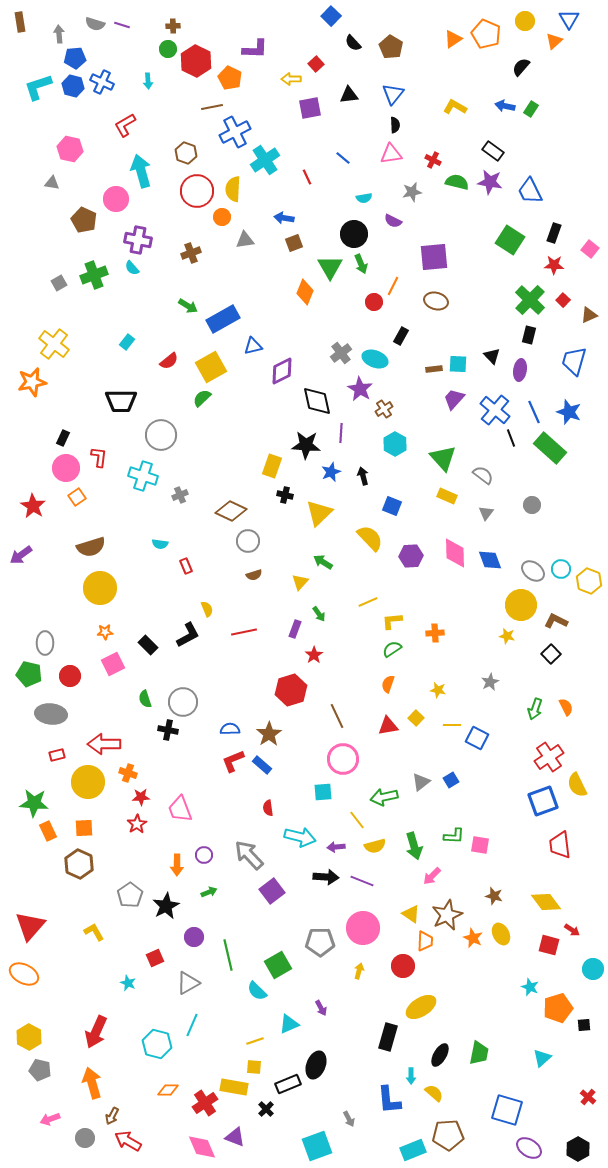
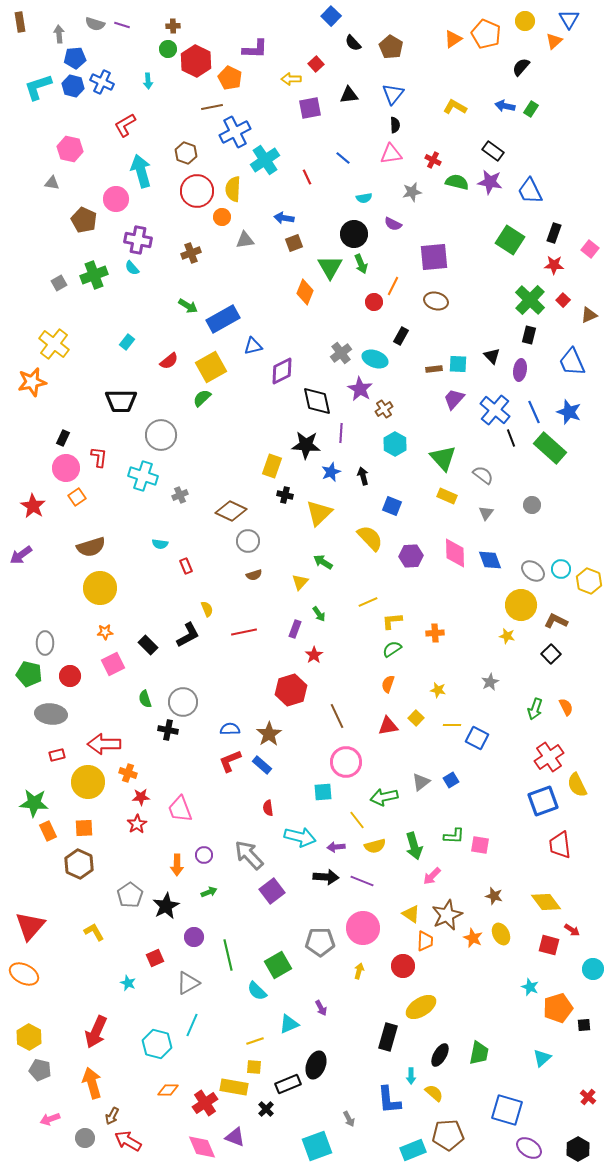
purple semicircle at (393, 221): moved 3 px down
blue trapezoid at (574, 361): moved 2 px left, 1 px down; rotated 40 degrees counterclockwise
pink circle at (343, 759): moved 3 px right, 3 px down
red L-shape at (233, 761): moved 3 px left
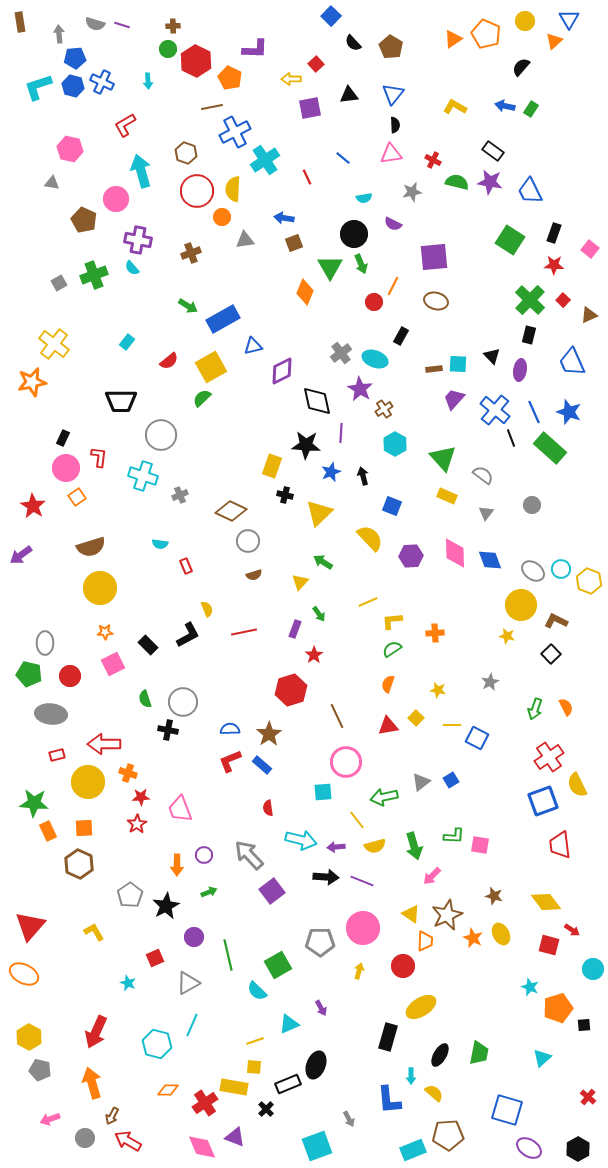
cyan arrow at (300, 837): moved 1 px right, 3 px down
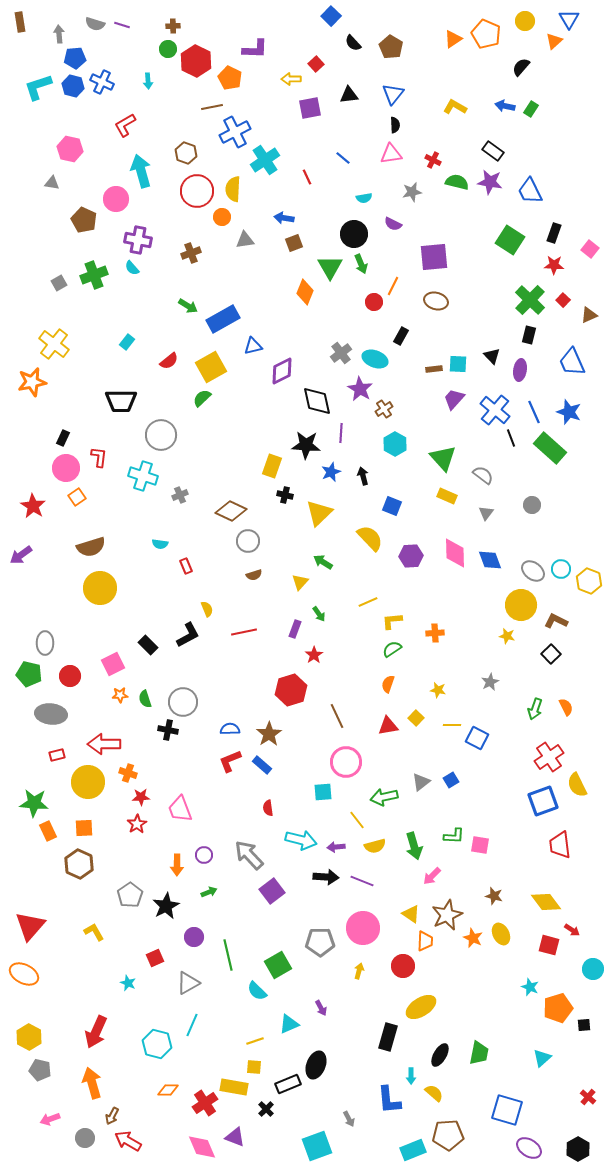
orange star at (105, 632): moved 15 px right, 63 px down
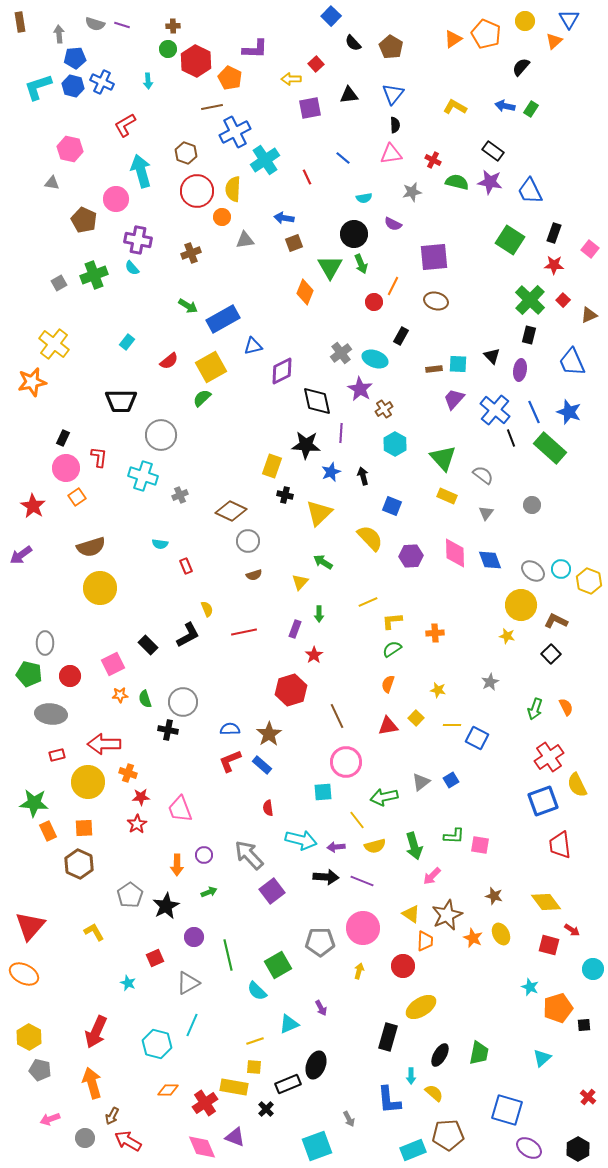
green arrow at (319, 614): rotated 35 degrees clockwise
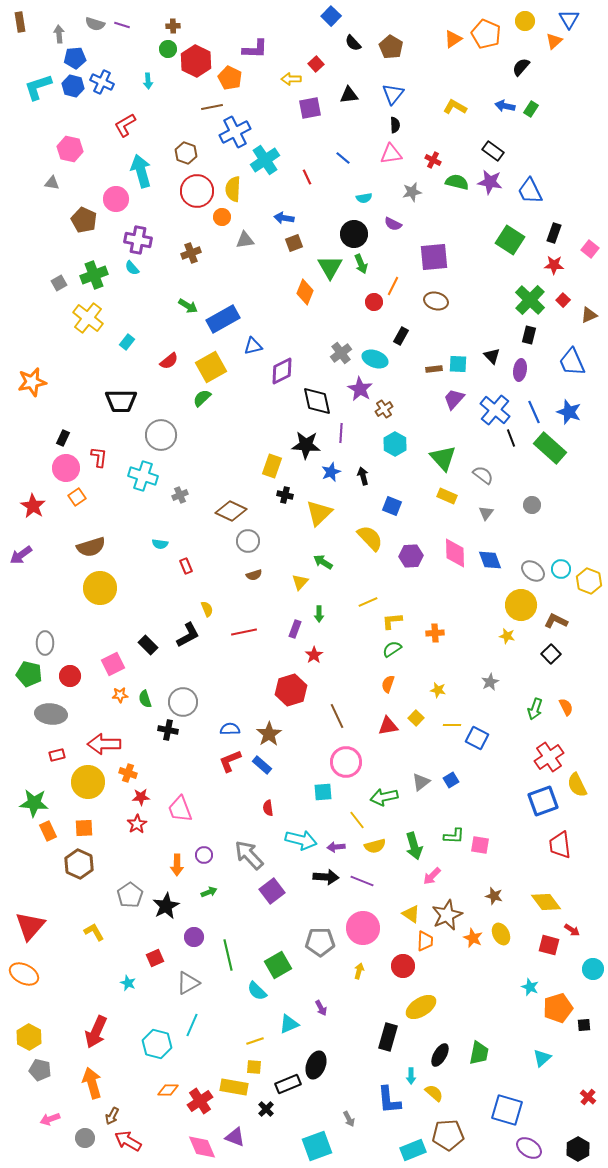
yellow cross at (54, 344): moved 34 px right, 26 px up
red cross at (205, 1103): moved 5 px left, 2 px up
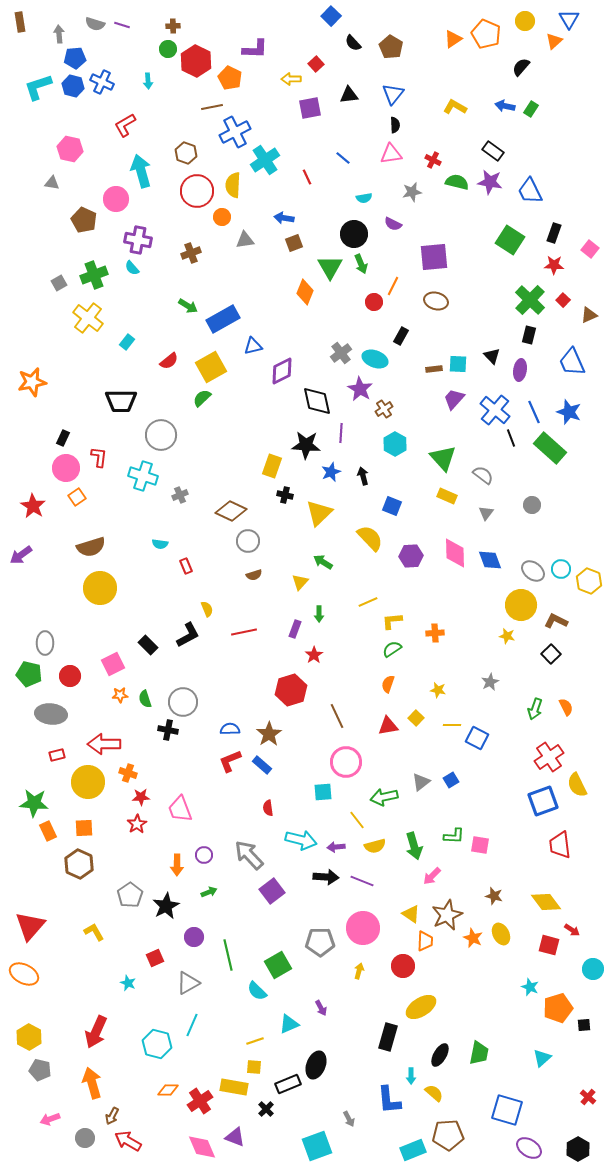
yellow semicircle at (233, 189): moved 4 px up
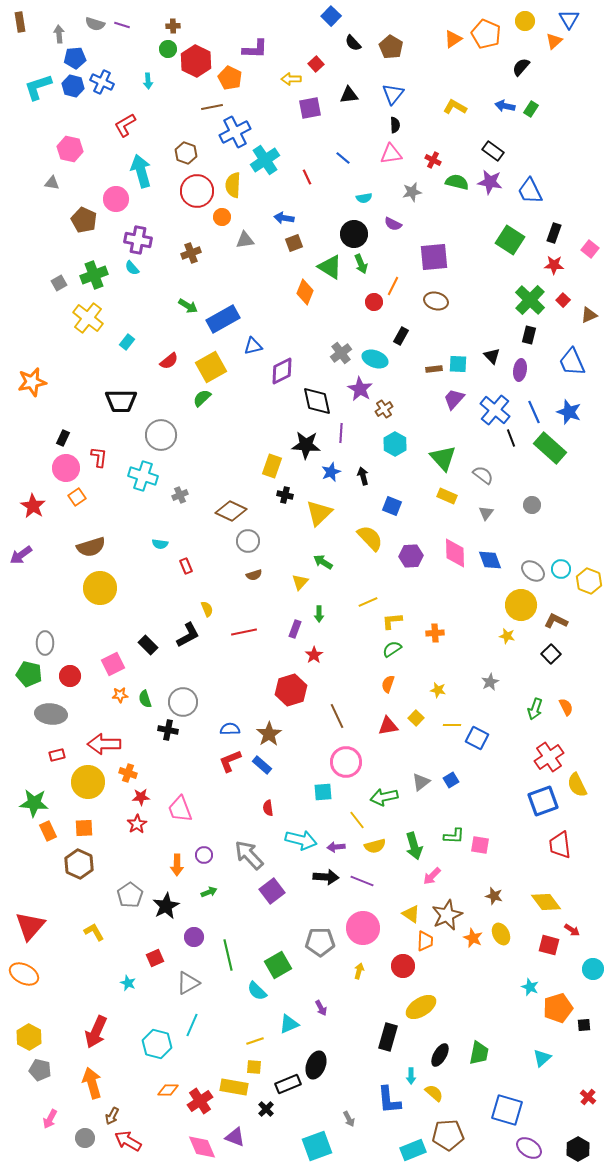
green triangle at (330, 267): rotated 28 degrees counterclockwise
pink arrow at (50, 1119): rotated 42 degrees counterclockwise
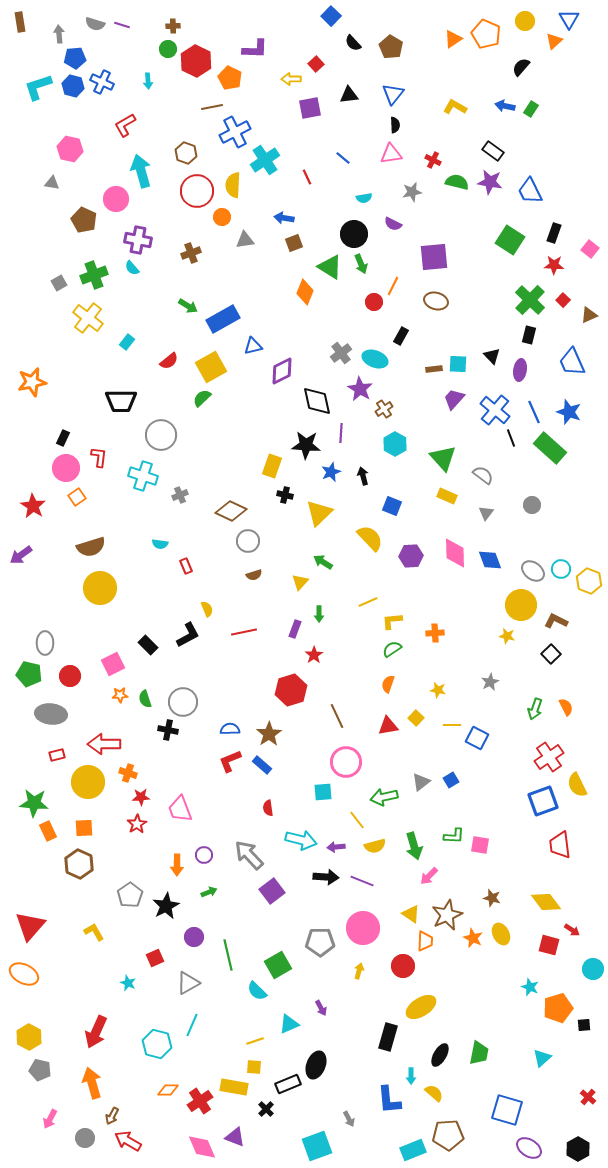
pink arrow at (432, 876): moved 3 px left
brown star at (494, 896): moved 2 px left, 2 px down
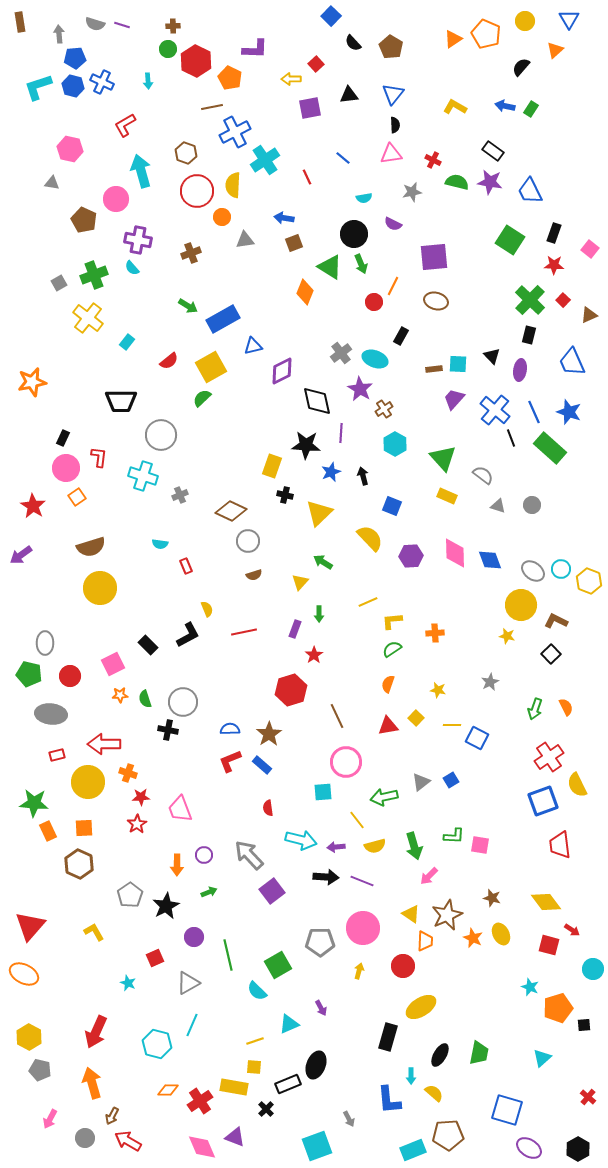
orange triangle at (554, 41): moved 1 px right, 9 px down
gray triangle at (486, 513): moved 12 px right, 7 px up; rotated 49 degrees counterclockwise
